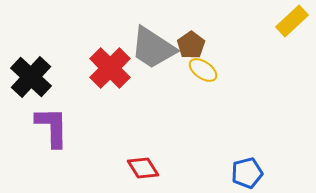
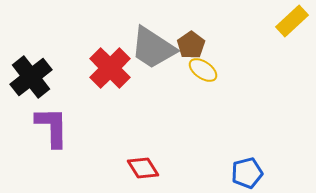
black cross: rotated 9 degrees clockwise
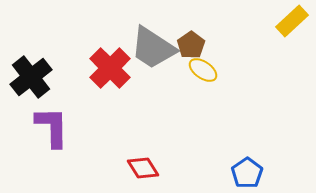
blue pentagon: rotated 20 degrees counterclockwise
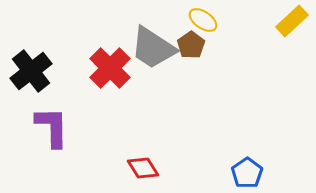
yellow ellipse: moved 50 px up
black cross: moved 6 px up
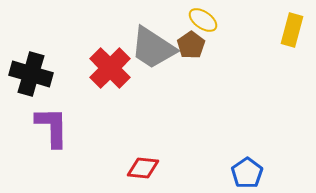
yellow rectangle: moved 9 px down; rotated 32 degrees counterclockwise
black cross: moved 3 px down; rotated 36 degrees counterclockwise
red diamond: rotated 52 degrees counterclockwise
